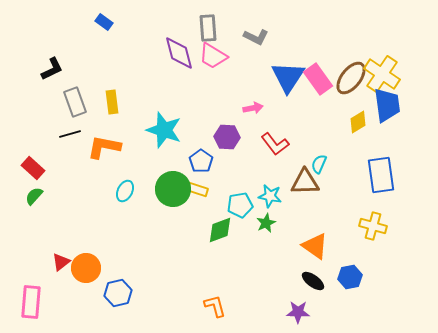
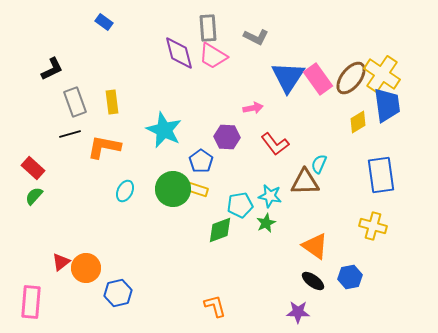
cyan star at (164, 130): rotated 6 degrees clockwise
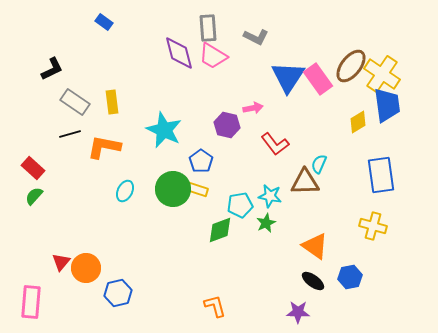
brown ellipse at (351, 78): moved 12 px up
gray rectangle at (75, 102): rotated 36 degrees counterclockwise
purple hexagon at (227, 137): moved 12 px up; rotated 10 degrees clockwise
red triangle at (61, 262): rotated 12 degrees counterclockwise
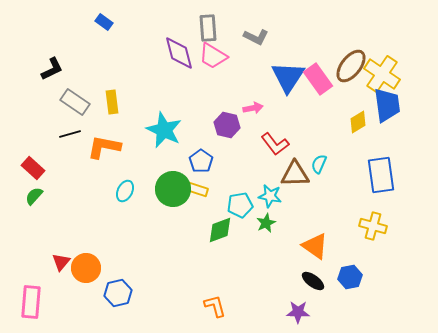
brown triangle at (305, 182): moved 10 px left, 8 px up
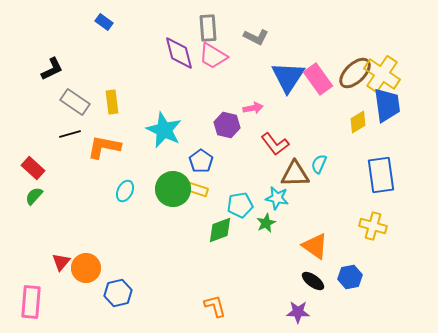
brown ellipse at (351, 66): moved 4 px right, 7 px down; rotated 8 degrees clockwise
cyan star at (270, 196): moved 7 px right, 2 px down
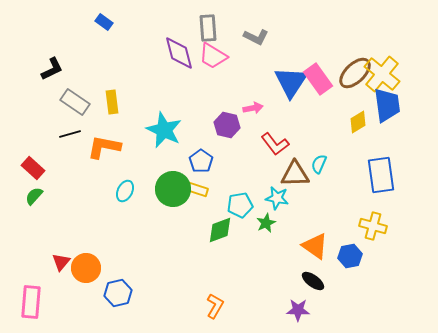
yellow cross at (382, 74): rotated 6 degrees clockwise
blue triangle at (288, 77): moved 3 px right, 5 px down
blue hexagon at (350, 277): moved 21 px up
orange L-shape at (215, 306): rotated 45 degrees clockwise
purple star at (298, 312): moved 2 px up
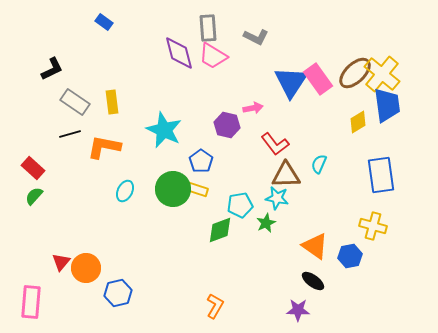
brown triangle at (295, 174): moved 9 px left, 1 px down
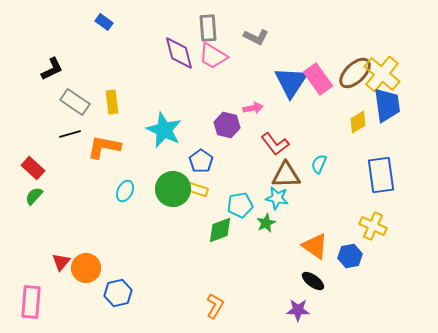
yellow cross at (373, 226): rotated 8 degrees clockwise
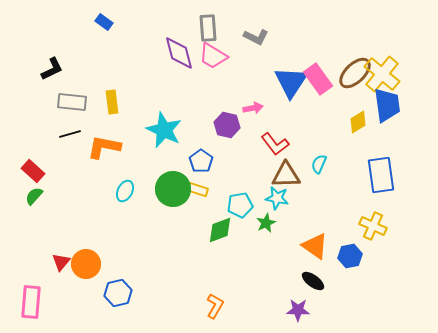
gray rectangle at (75, 102): moved 3 px left; rotated 28 degrees counterclockwise
red rectangle at (33, 168): moved 3 px down
orange circle at (86, 268): moved 4 px up
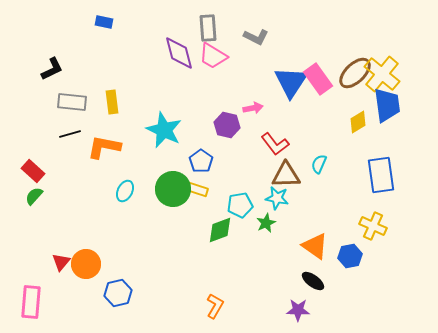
blue rectangle at (104, 22): rotated 24 degrees counterclockwise
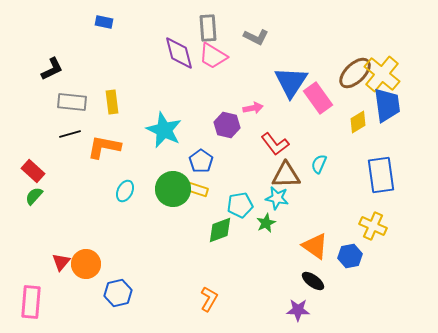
pink rectangle at (318, 79): moved 19 px down
orange L-shape at (215, 306): moved 6 px left, 7 px up
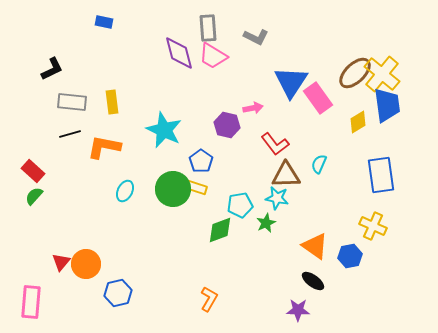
yellow rectangle at (196, 189): moved 1 px left, 2 px up
